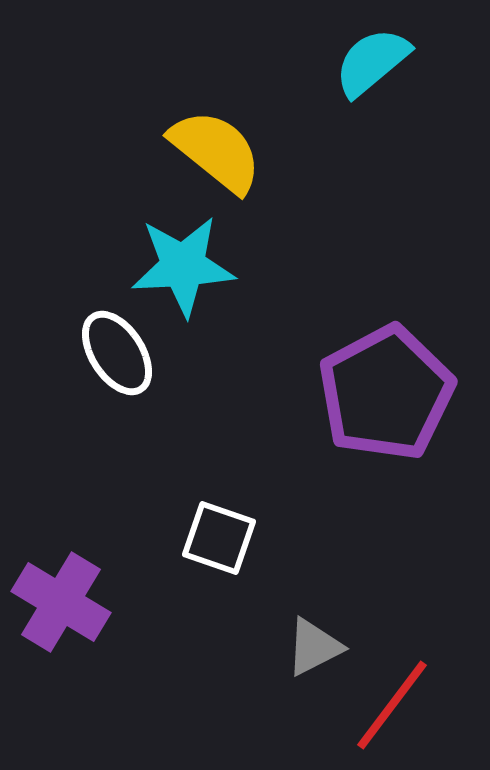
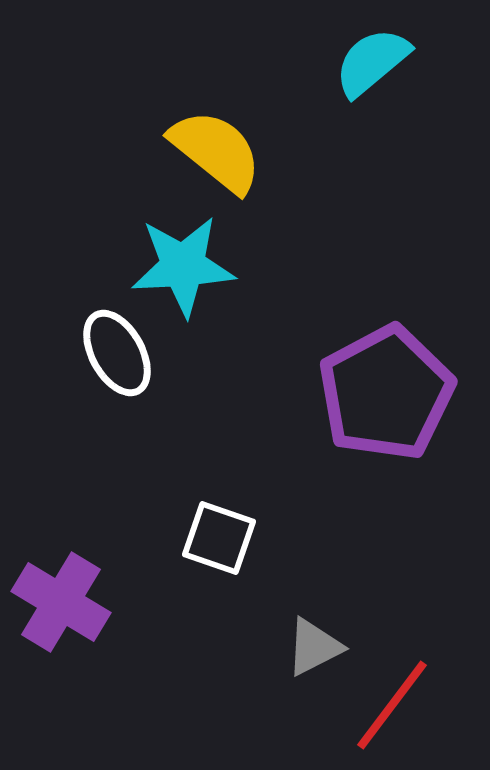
white ellipse: rotated 4 degrees clockwise
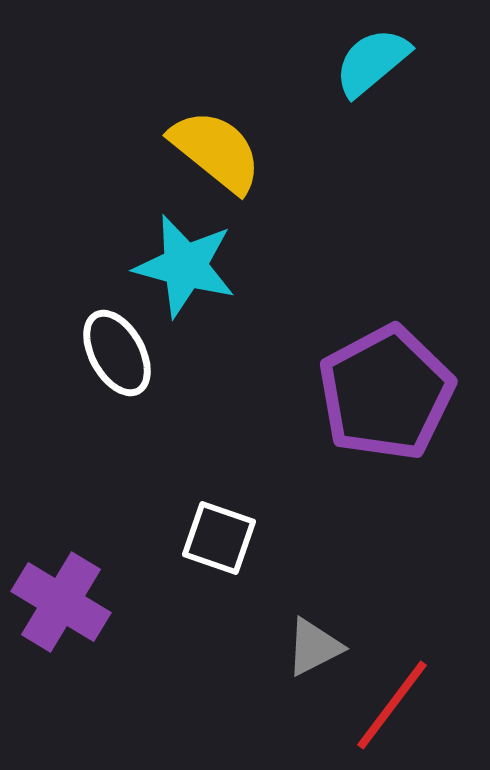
cyan star: moved 2 px right; rotated 18 degrees clockwise
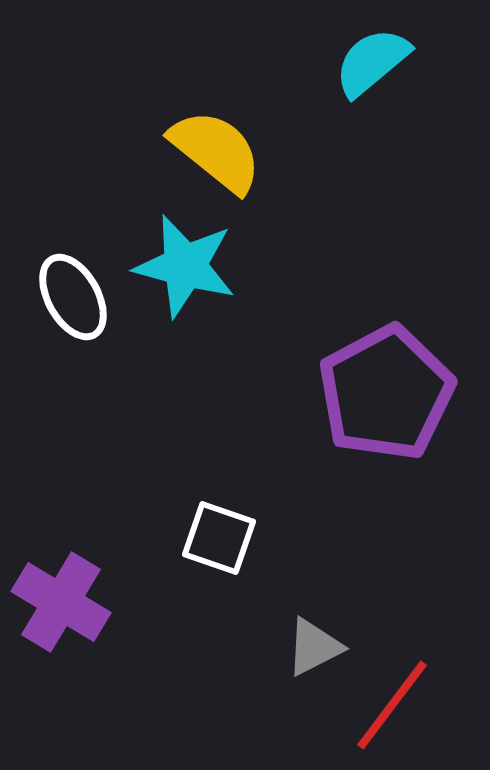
white ellipse: moved 44 px left, 56 px up
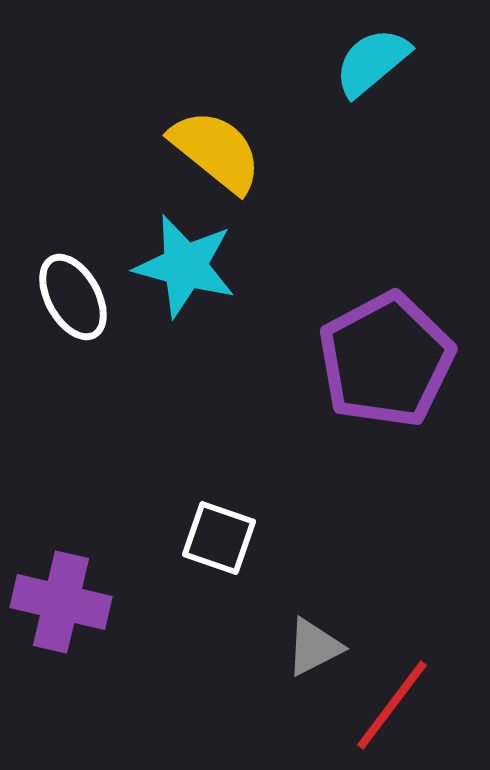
purple pentagon: moved 33 px up
purple cross: rotated 18 degrees counterclockwise
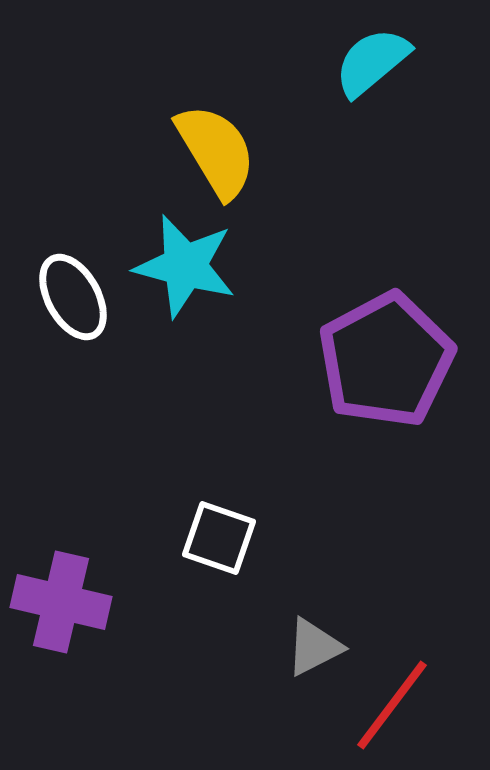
yellow semicircle: rotated 20 degrees clockwise
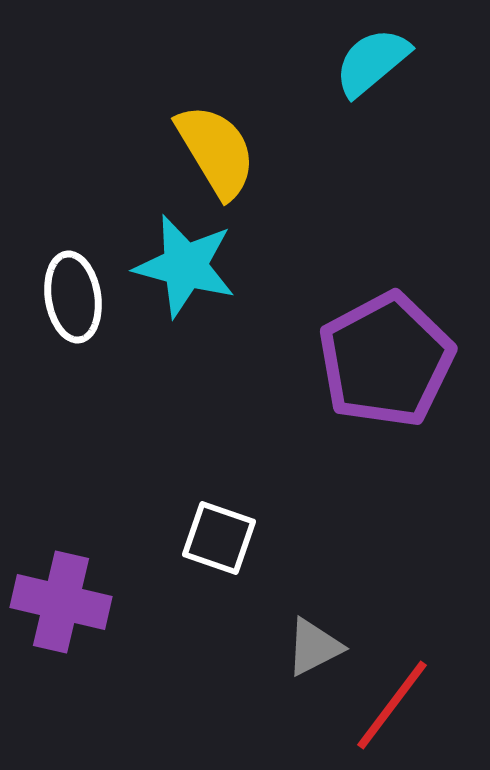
white ellipse: rotated 20 degrees clockwise
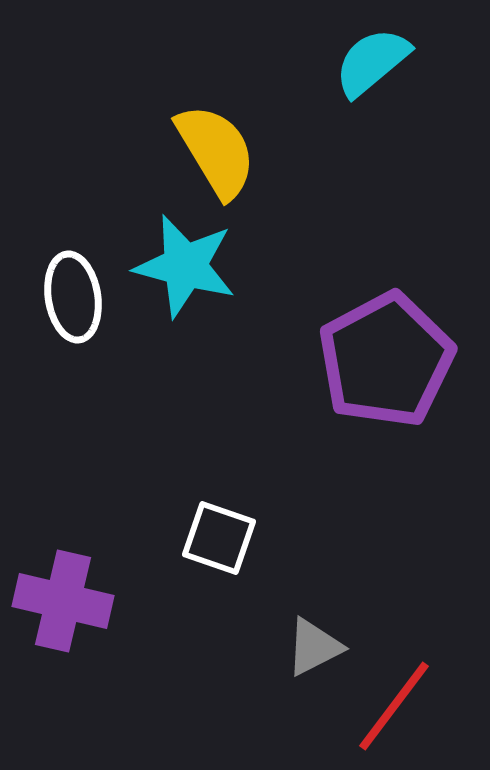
purple cross: moved 2 px right, 1 px up
red line: moved 2 px right, 1 px down
